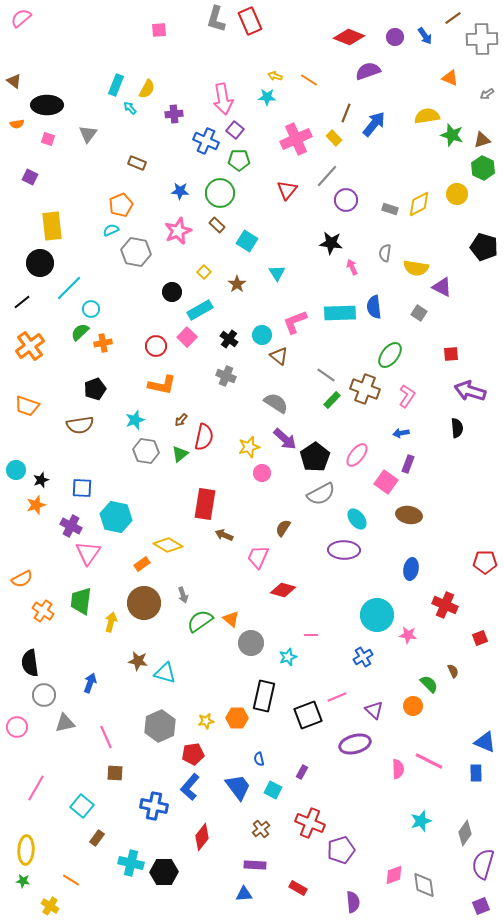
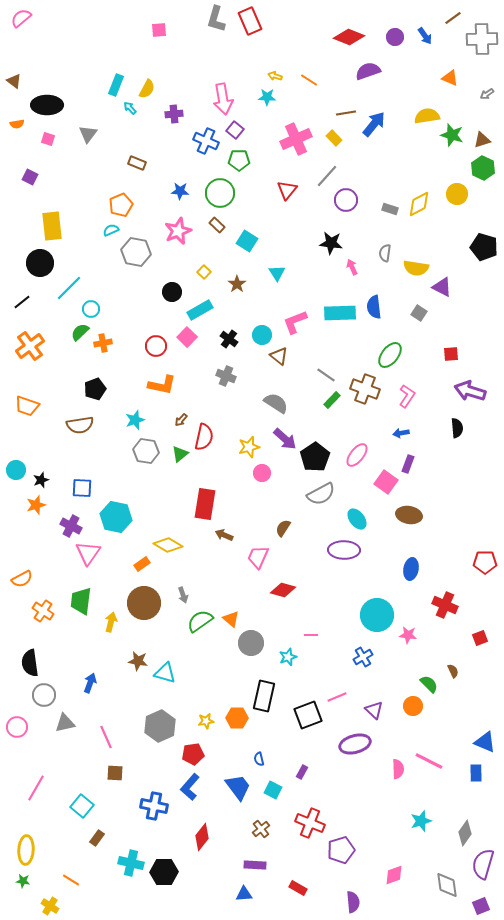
brown line at (346, 113): rotated 60 degrees clockwise
gray diamond at (424, 885): moved 23 px right
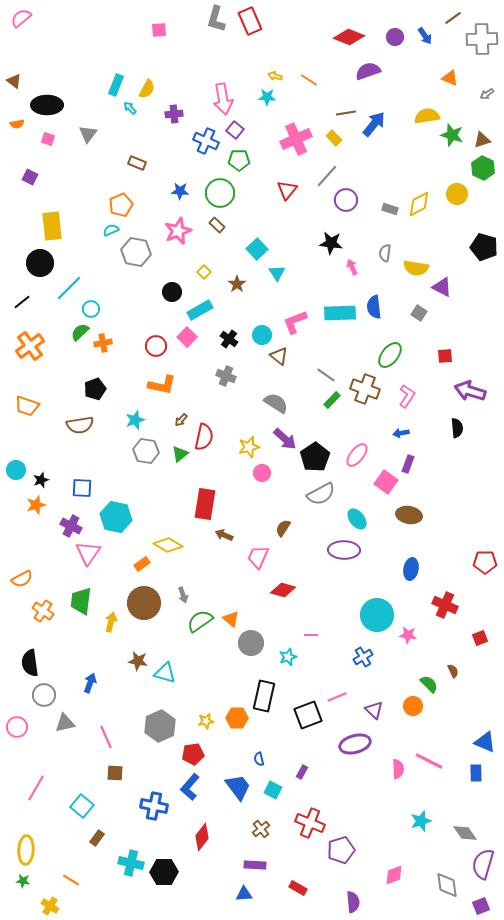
cyan square at (247, 241): moved 10 px right, 8 px down; rotated 15 degrees clockwise
red square at (451, 354): moved 6 px left, 2 px down
gray diamond at (465, 833): rotated 70 degrees counterclockwise
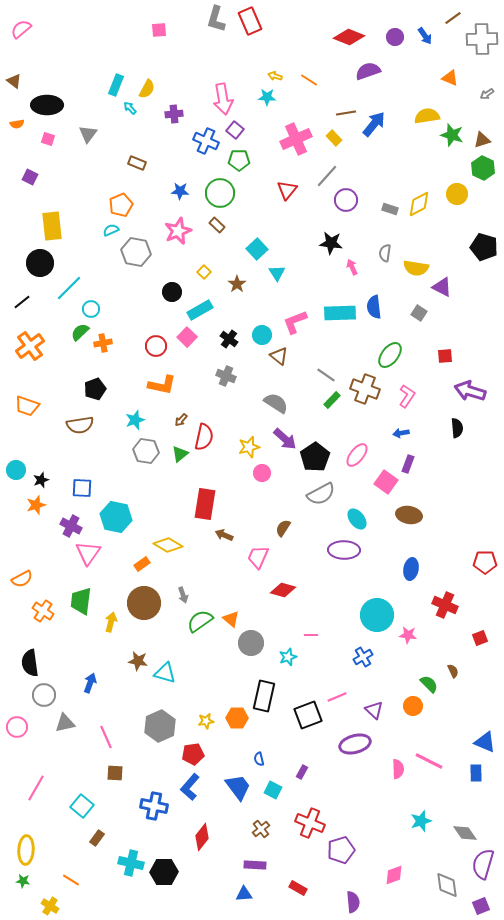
pink semicircle at (21, 18): moved 11 px down
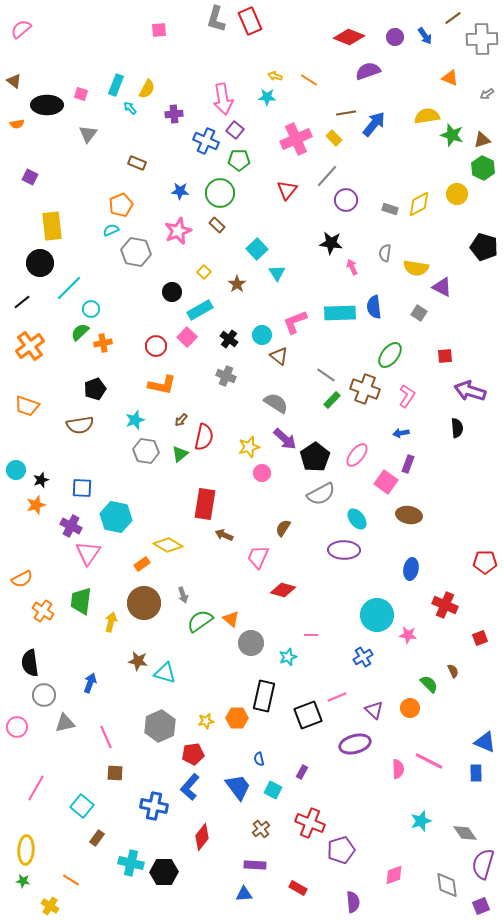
pink square at (48, 139): moved 33 px right, 45 px up
orange circle at (413, 706): moved 3 px left, 2 px down
